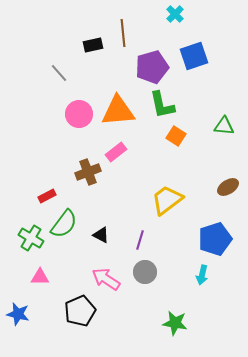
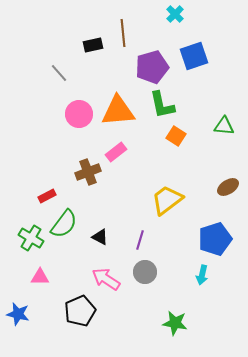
black triangle: moved 1 px left, 2 px down
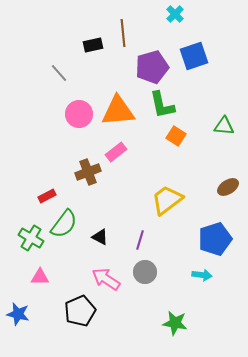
cyan arrow: rotated 96 degrees counterclockwise
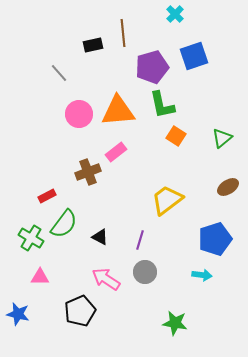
green triangle: moved 2 px left, 12 px down; rotated 45 degrees counterclockwise
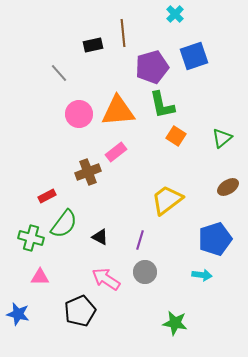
green cross: rotated 15 degrees counterclockwise
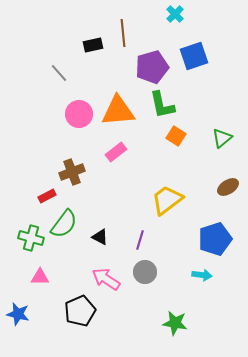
brown cross: moved 16 px left
